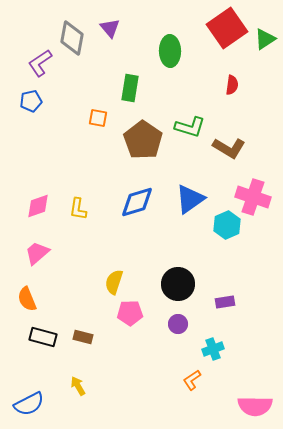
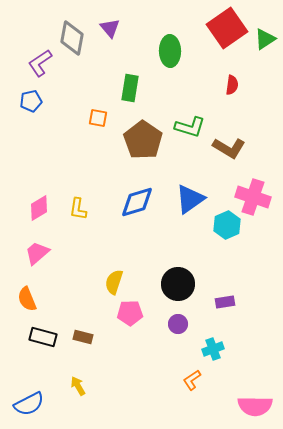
pink diamond: moved 1 px right, 2 px down; rotated 12 degrees counterclockwise
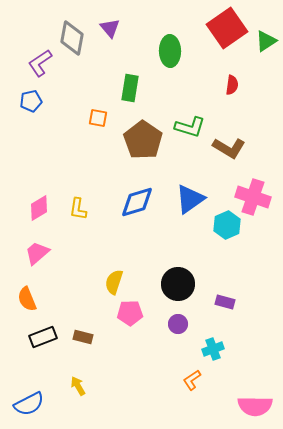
green triangle: moved 1 px right, 2 px down
purple rectangle: rotated 24 degrees clockwise
black rectangle: rotated 36 degrees counterclockwise
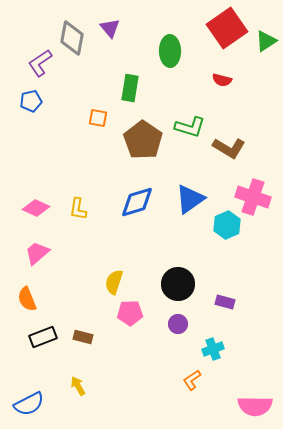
red semicircle: moved 10 px left, 5 px up; rotated 96 degrees clockwise
pink diamond: moved 3 px left; rotated 56 degrees clockwise
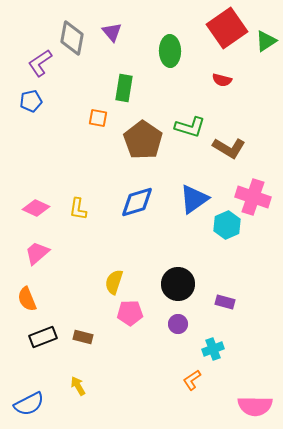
purple triangle: moved 2 px right, 4 px down
green rectangle: moved 6 px left
blue triangle: moved 4 px right
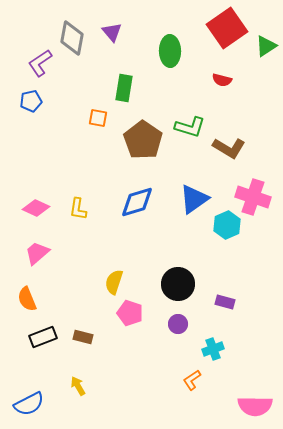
green triangle: moved 5 px down
pink pentagon: rotated 20 degrees clockwise
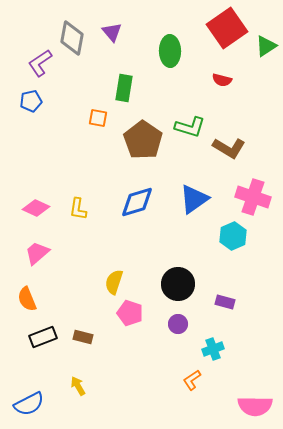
cyan hexagon: moved 6 px right, 11 px down
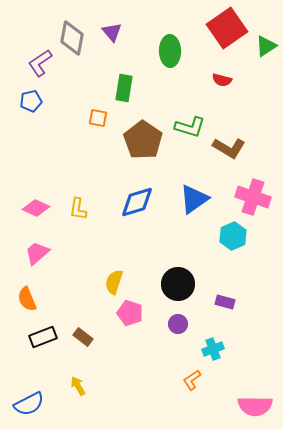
brown rectangle: rotated 24 degrees clockwise
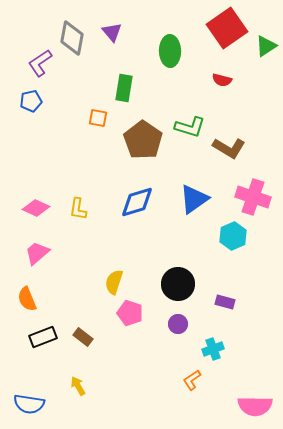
blue semicircle: rotated 36 degrees clockwise
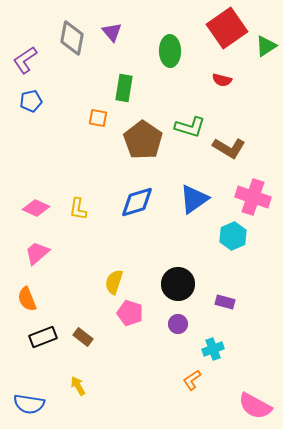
purple L-shape: moved 15 px left, 3 px up
pink semicircle: rotated 28 degrees clockwise
